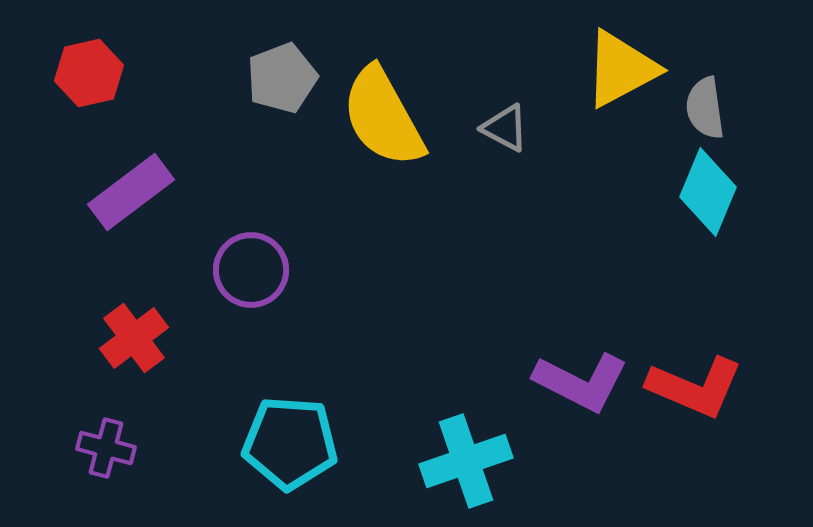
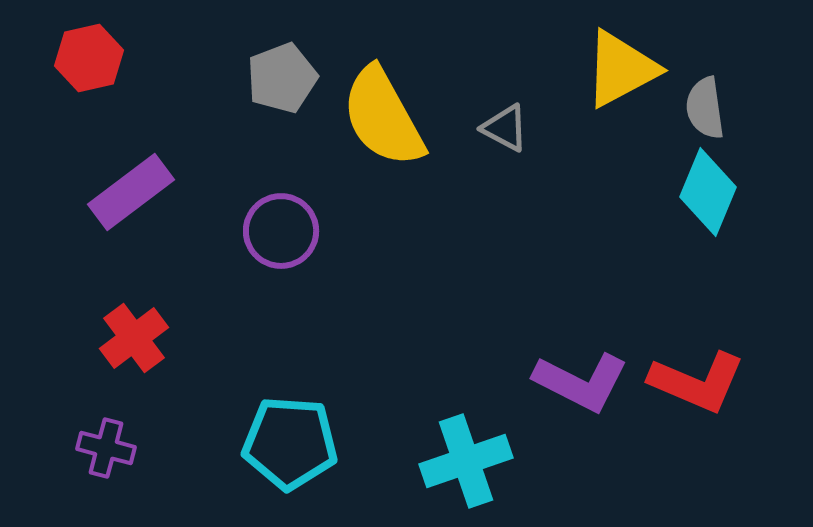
red hexagon: moved 15 px up
purple circle: moved 30 px right, 39 px up
red L-shape: moved 2 px right, 5 px up
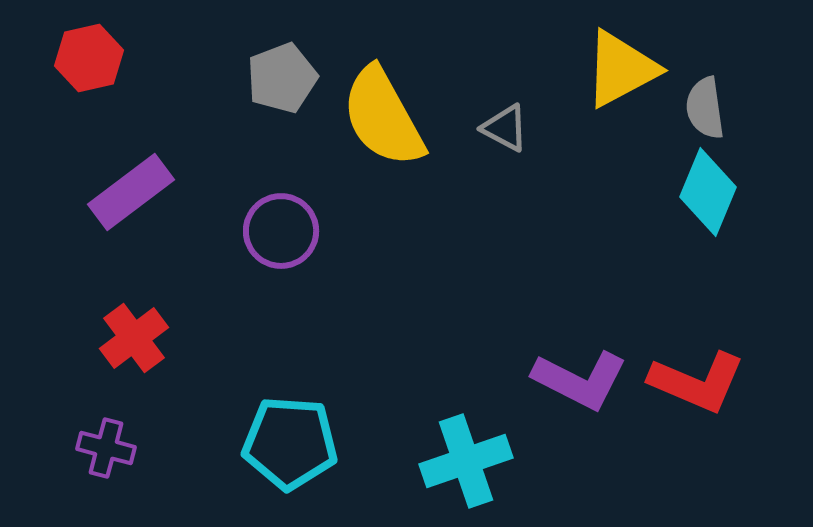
purple L-shape: moved 1 px left, 2 px up
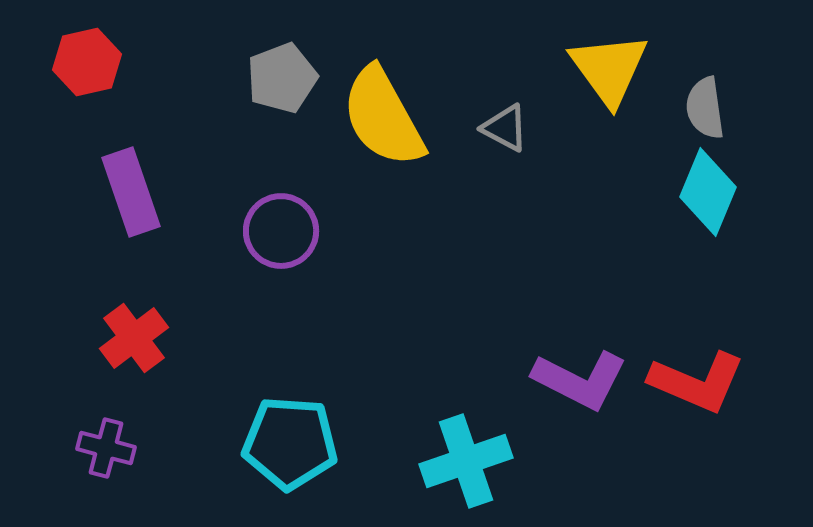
red hexagon: moved 2 px left, 4 px down
yellow triangle: moved 12 px left; rotated 38 degrees counterclockwise
purple rectangle: rotated 72 degrees counterclockwise
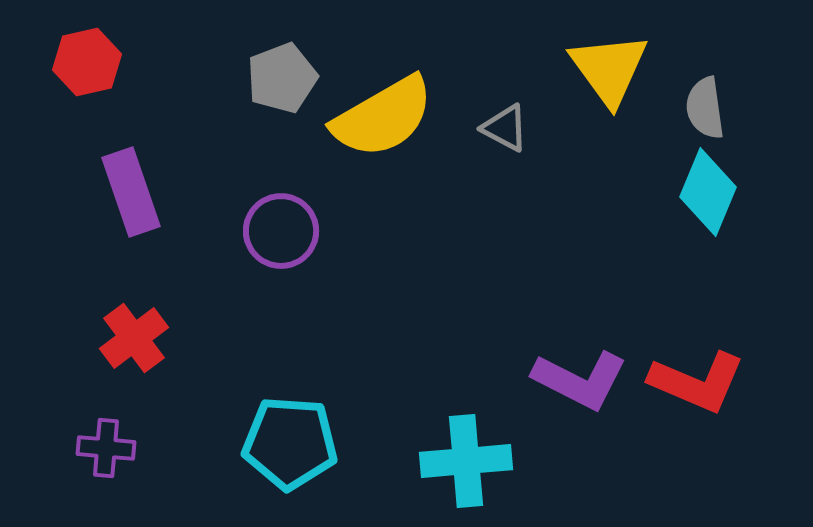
yellow semicircle: rotated 91 degrees counterclockwise
purple cross: rotated 10 degrees counterclockwise
cyan cross: rotated 14 degrees clockwise
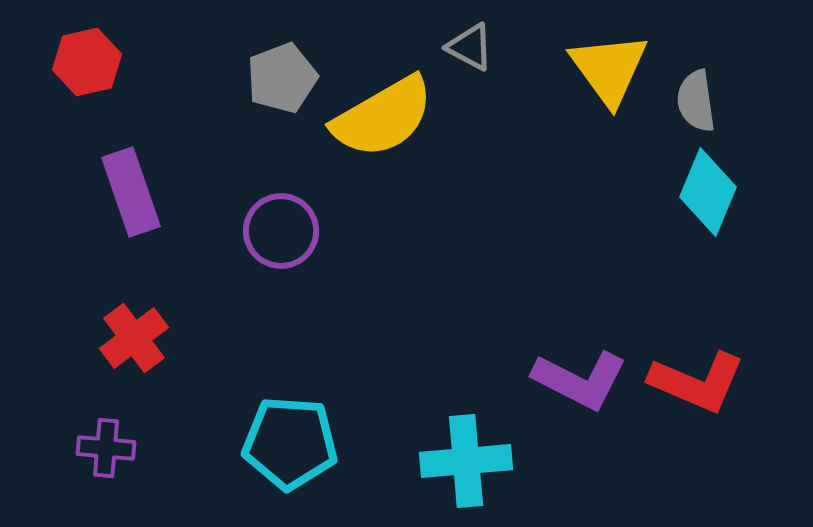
gray semicircle: moved 9 px left, 7 px up
gray triangle: moved 35 px left, 81 px up
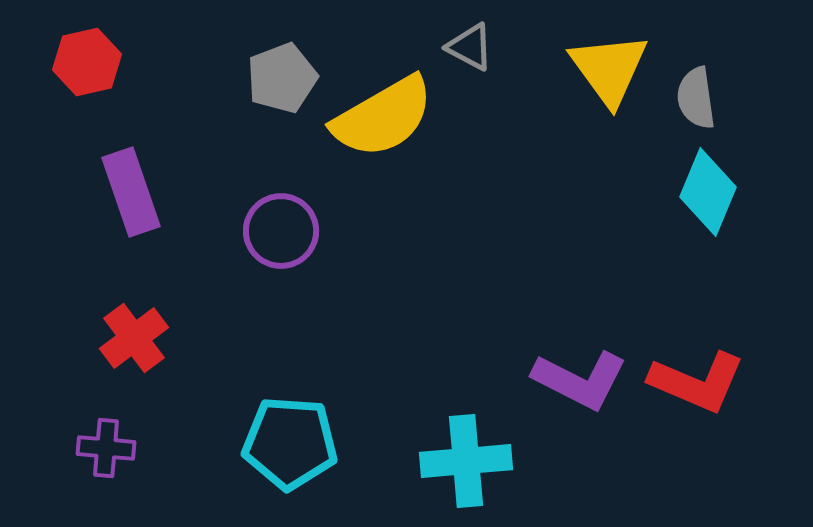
gray semicircle: moved 3 px up
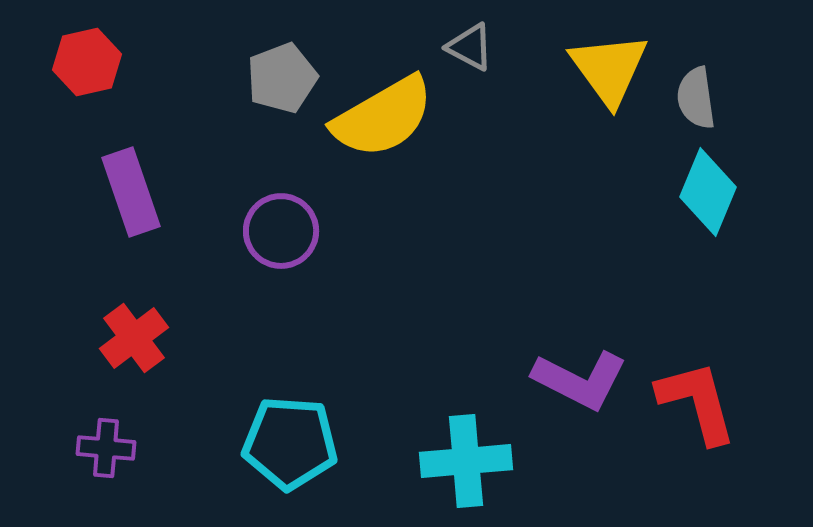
red L-shape: moved 20 px down; rotated 128 degrees counterclockwise
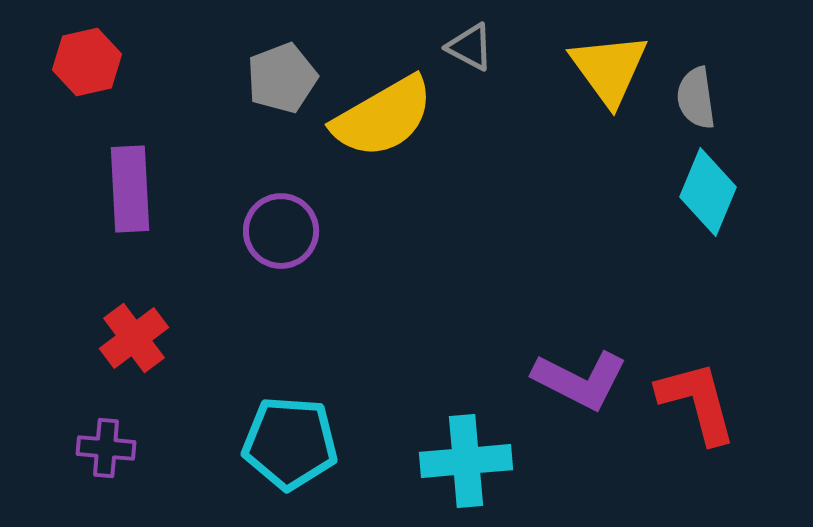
purple rectangle: moved 1 px left, 3 px up; rotated 16 degrees clockwise
